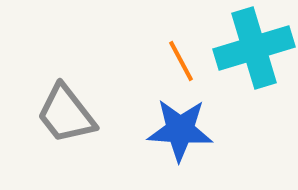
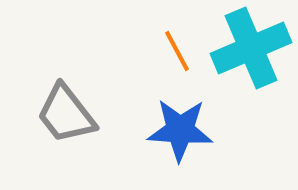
cyan cross: moved 3 px left; rotated 6 degrees counterclockwise
orange line: moved 4 px left, 10 px up
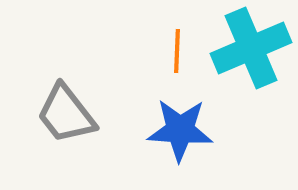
orange line: rotated 30 degrees clockwise
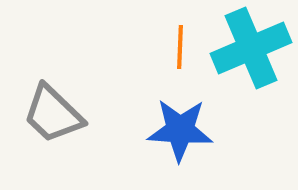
orange line: moved 3 px right, 4 px up
gray trapezoid: moved 13 px left; rotated 8 degrees counterclockwise
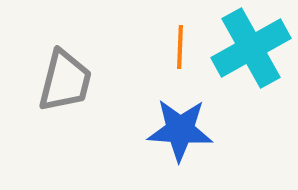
cyan cross: rotated 6 degrees counterclockwise
gray trapezoid: moved 12 px right, 33 px up; rotated 120 degrees counterclockwise
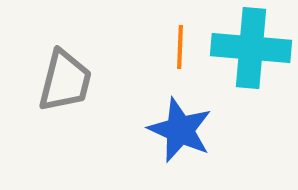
cyan cross: rotated 34 degrees clockwise
blue star: rotated 20 degrees clockwise
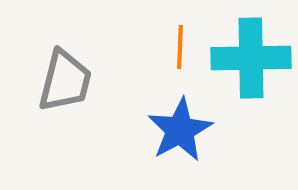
cyan cross: moved 10 px down; rotated 6 degrees counterclockwise
blue star: rotated 20 degrees clockwise
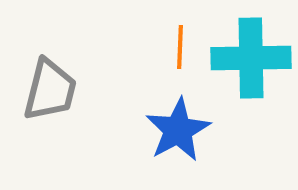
gray trapezoid: moved 15 px left, 9 px down
blue star: moved 2 px left
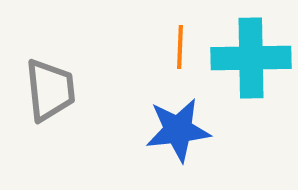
gray trapezoid: rotated 20 degrees counterclockwise
blue star: rotated 22 degrees clockwise
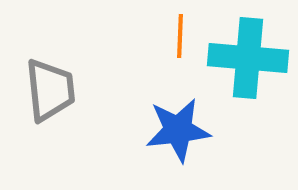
orange line: moved 11 px up
cyan cross: moved 3 px left; rotated 6 degrees clockwise
